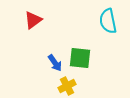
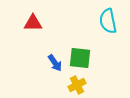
red triangle: moved 3 px down; rotated 36 degrees clockwise
yellow cross: moved 10 px right, 1 px up
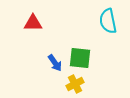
yellow cross: moved 2 px left, 1 px up
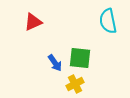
red triangle: moved 1 px up; rotated 24 degrees counterclockwise
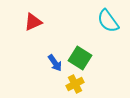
cyan semicircle: rotated 25 degrees counterclockwise
green square: rotated 25 degrees clockwise
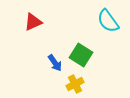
green square: moved 1 px right, 3 px up
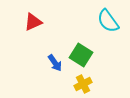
yellow cross: moved 8 px right
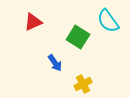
green square: moved 3 px left, 18 px up
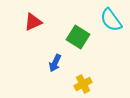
cyan semicircle: moved 3 px right, 1 px up
blue arrow: rotated 60 degrees clockwise
